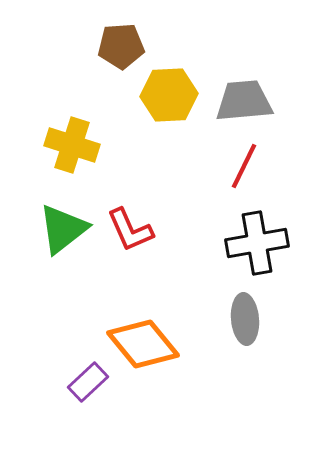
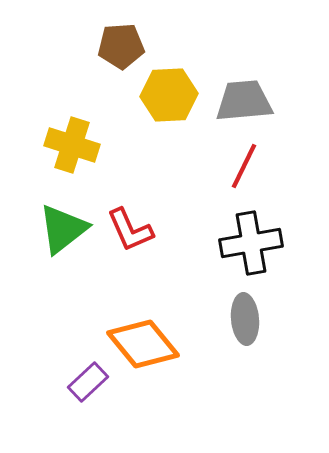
black cross: moved 6 px left
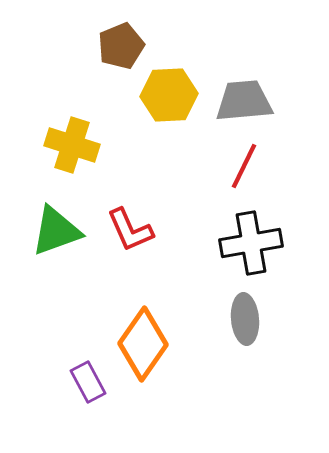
brown pentagon: rotated 18 degrees counterclockwise
green triangle: moved 7 px left, 2 px down; rotated 18 degrees clockwise
orange diamond: rotated 74 degrees clockwise
purple rectangle: rotated 75 degrees counterclockwise
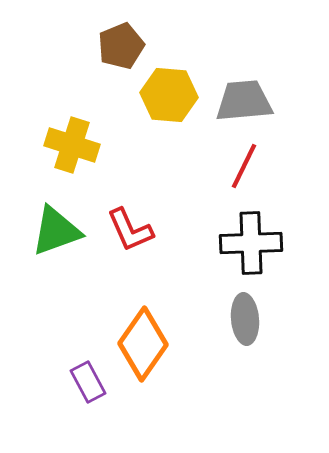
yellow hexagon: rotated 8 degrees clockwise
black cross: rotated 8 degrees clockwise
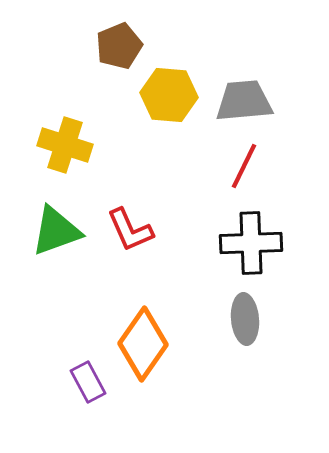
brown pentagon: moved 2 px left
yellow cross: moved 7 px left
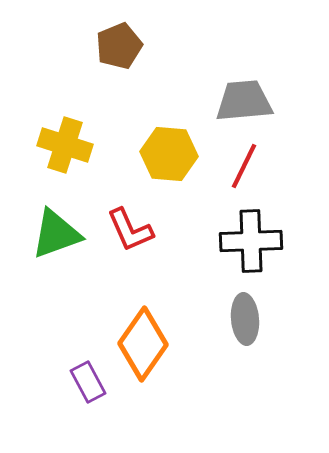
yellow hexagon: moved 59 px down
green triangle: moved 3 px down
black cross: moved 2 px up
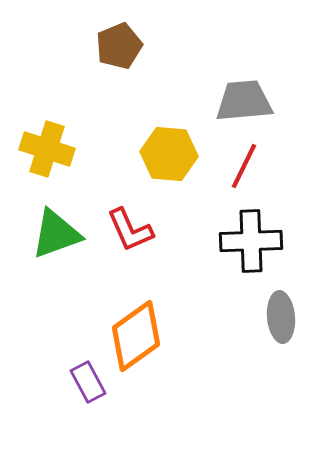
yellow cross: moved 18 px left, 4 px down
gray ellipse: moved 36 px right, 2 px up
orange diamond: moved 7 px left, 8 px up; rotated 20 degrees clockwise
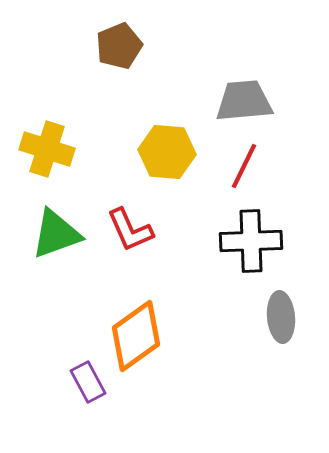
yellow hexagon: moved 2 px left, 2 px up
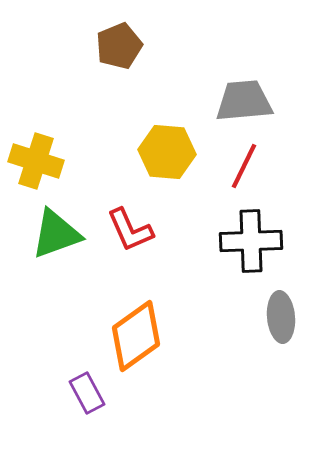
yellow cross: moved 11 px left, 12 px down
purple rectangle: moved 1 px left, 11 px down
